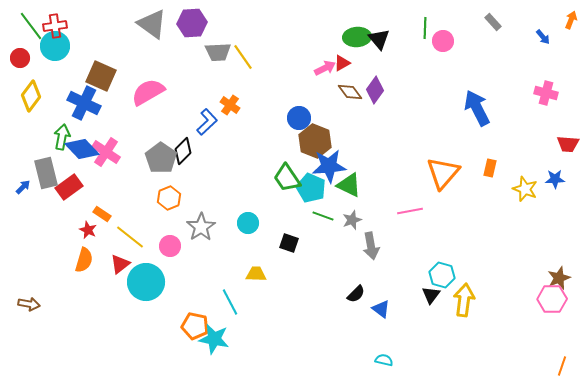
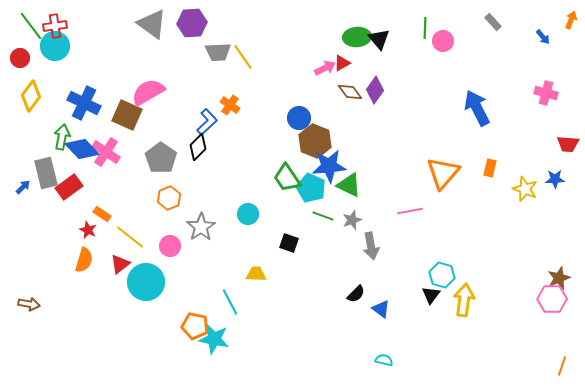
brown square at (101, 76): moved 26 px right, 39 px down
black diamond at (183, 151): moved 15 px right, 4 px up
cyan circle at (248, 223): moved 9 px up
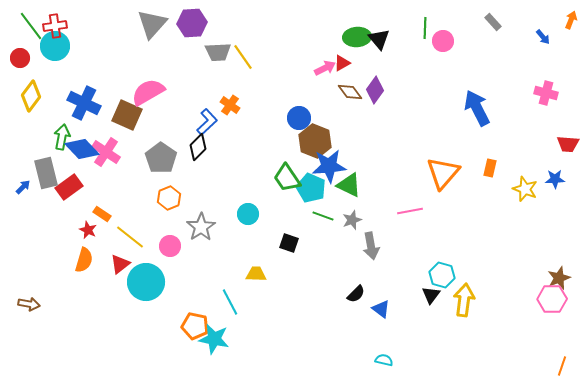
gray triangle at (152, 24): rotated 36 degrees clockwise
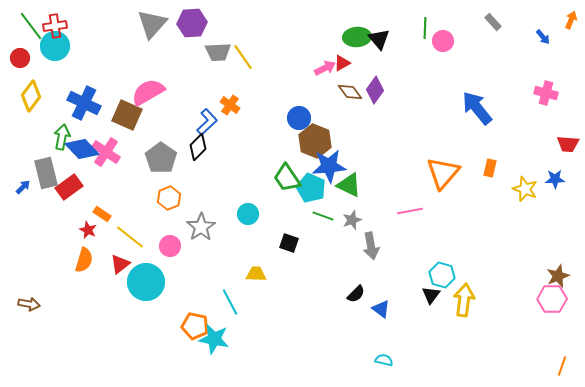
blue arrow at (477, 108): rotated 12 degrees counterclockwise
brown star at (559, 278): moved 1 px left, 2 px up
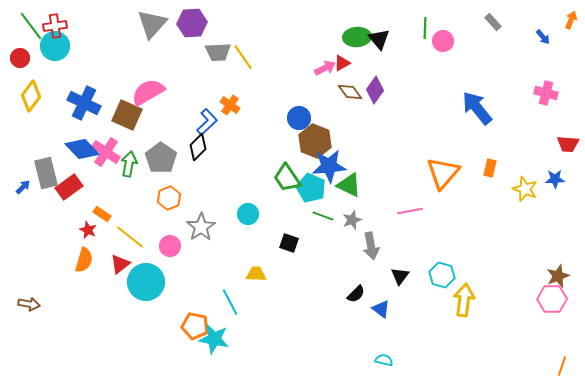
green arrow at (62, 137): moved 67 px right, 27 px down
black triangle at (431, 295): moved 31 px left, 19 px up
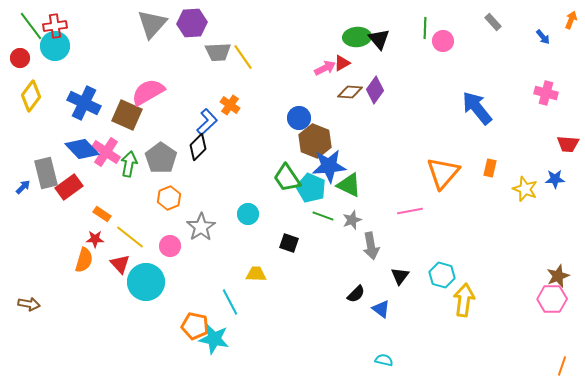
brown diamond at (350, 92): rotated 50 degrees counterclockwise
red star at (88, 230): moved 7 px right, 9 px down; rotated 24 degrees counterclockwise
red triangle at (120, 264): rotated 35 degrees counterclockwise
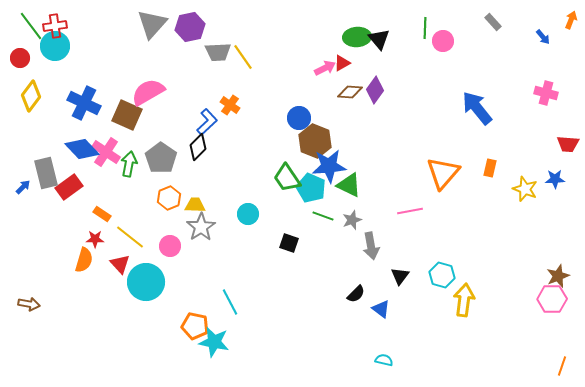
purple hexagon at (192, 23): moved 2 px left, 4 px down; rotated 8 degrees counterclockwise
yellow trapezoid at (256, 274): moved 61 px left, 69 px up
cyan star at (214, 339): moved 3 px down
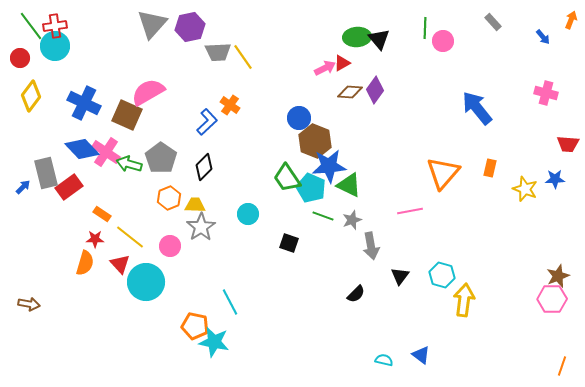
black diamond at (198, 147): moved 6 px right, 20 px down
green arrow at (129, 164): rotated 85 degrees counterclockwise
orange semicircle at (84, 260): moved 1 px right, 3 px down
blue triangle at (381, 309): moved 40 px right, 46 px down
